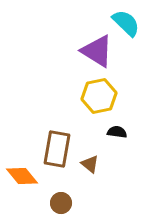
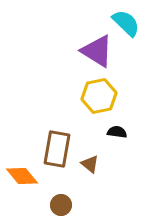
brown circle: moved 2 px down
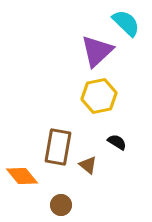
purple triangle: rotated 45 degrees clockwise
black semicircle: moved 10 px down; rotated 24 degrees clockwise
brown rectangle: moved 1 px right, 2 px up
brown triangle: moved 2 px left, 1 px down
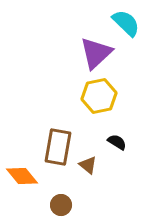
purple triangle: moved 1 px left, 2 px down
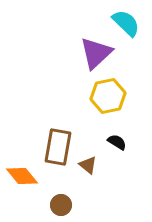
yellow hexagon: moved 9 px right
